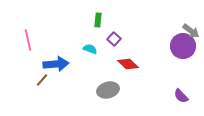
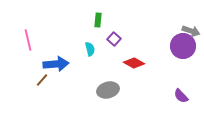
gray arrow: rotated 18 degrees counterclockwise
cyan semicircle: rotated 56 degrees clockwise
red diamond: moved 6 px right, 1 px up; rotated 15 degrees counterclockwise
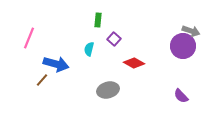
pink line: moved 1 px right, 2 px up; rotated 35 degrees clockwise
cyan semicircle: moved 1 px left; rotated 152 degrees counterclockwise
blue arrow: rotated 20 degrees clockwise
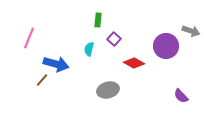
purple circle: moved 17 px left
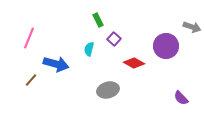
green rectangle: rotated 32 degrees counterclockwise
gray arrow: moved 1 px right, 4 px up
brown line: moved 11 px left
purple semicircle: moved 2 px down
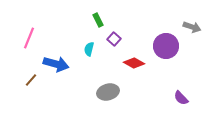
gray ellipse: moved 2 px down
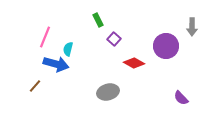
gray arrow: rotated 72 degrees clockwise
pink line: moved 16 px right, 1 px up
cyan semicircle: moved 21 px left
brown line: moved 4 px right, 6 px down
